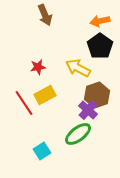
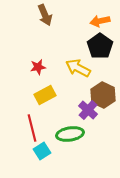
brown hexagon: moved 6 px right; rotated 15 degrees counterclockwise
red line: moved 8 px right, 25 px down; rotated 20 degrees clockwise
green ellipse: moved 8 px left; rotated 28 degrees clockwise
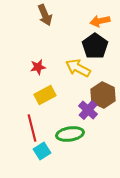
black pentagon: moved 5 px left
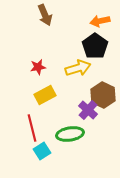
yellow arrow: rotated 135 degrees clockwise
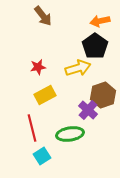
brown arrow: moved 2 px left, 1 px down; rotated 15 degrees counterclockwise
brown hexagon: rotated 15 degrees clockwise
cyan square: moved 5 px down
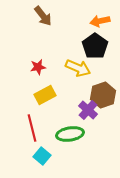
yellow arrow: rotated 40 degrees clockwise
cyan square: rotated 18 degrees counterclockwise
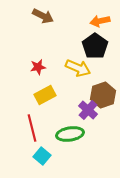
brown arrow: rotated 25 degrees counterclockwise
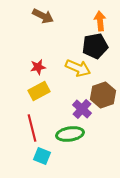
orange arrow: rotated 96 degrees clockwise
black pentagon: rotated 25 degrees clockwise
yellow rectangle: moved 6 px left, 4 px up
purple cross: moved 6 px left, 1 px up
cyan square: rotated 18 degrees counterclockwise
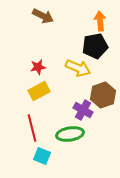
purple cross: moved 1 px right, 1 px down; rotated 12 degrees counterclockwise
